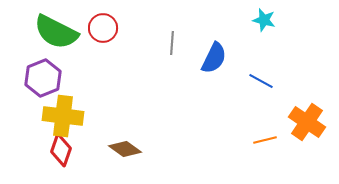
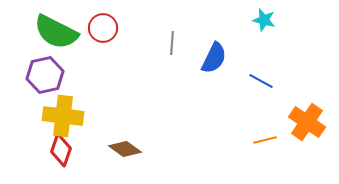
purple hexagon: moved 2 px right, 3 px up; rotated 9 degrees clockwise
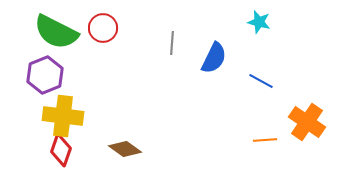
cyan star: moved 5 px left, 2 px down
purple hexagon: rotated 9 degrees counterclockwise
orange line: rotated 10 degrees clockwise
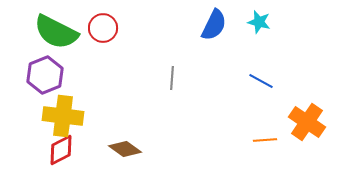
gray line: moved 35 px down
blue semicircle: moved 33 px up
red diamond: rotated 44 degrees clockwise
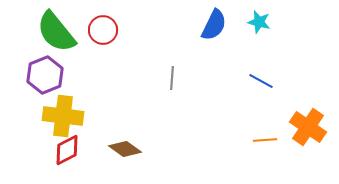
red circle: moved 2 px down
green semicircle: rotated 24 degrees clockwise
orange cross: moved 1 px right, 5 px down
red diamond: moved 6 px right
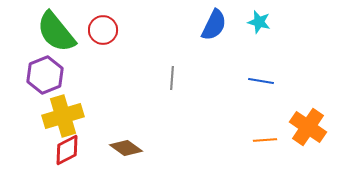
blue line: rotated 20 degrees counterclockwise
yellow cross: rotated 24 degrees counterclockwise
brown diamond: moved 1 px right, 1 px up
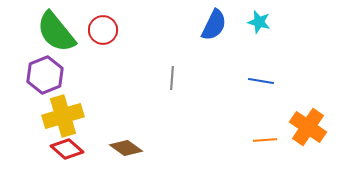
red diamond: moved 1 px up; rotated 68 degrees clockwise
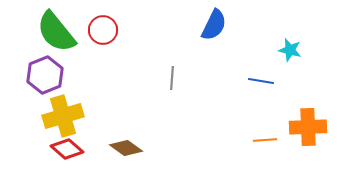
cyan star: moved 31 px right, 28 px down
orange cross: rotated 36 degrees counterclockwise
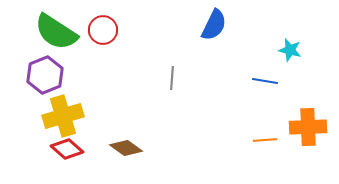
green semicircle: rotated 18 degrees counterclockwise
blue line: moved 4 px right
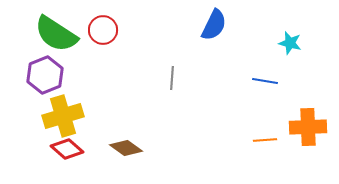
green semicircle: moved 2 px down
cyan star: moved 7 px up
